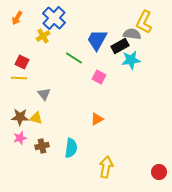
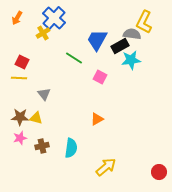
yellow cross: moved 3 px up
pink square: moved 1 px right
yellow arrow: rotated 40 degrees clockwise
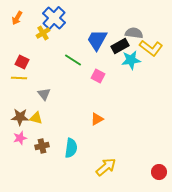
yellow L-shape: moved 7 px right, 26 px down; rotated 80 degrees counterclockwise
gray semicircle: moved 2 px right, 1 px up
green line: moved 1 px left, 2 px down
pink square: moved 2 px left, 1 px up
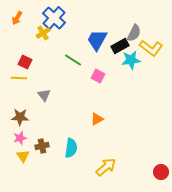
gray semicircle: rotated 108 degrees clockwise
red square: moved 3 px right
gray triangle: moved 1 px down
yellow triangle: moved 13 px left, 38 px down; rotated 40 degrees clockwise
red circle: moved 2 px right
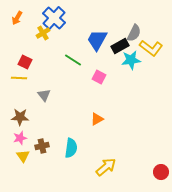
pink square: moved 1 px right, 1 px down
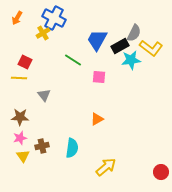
blue cross: rotated 15 degrees counterclockwise
pink square: rotated 24 degrees counterclockwise
cyan semicircle: moved 1 px right
